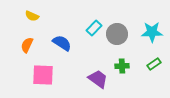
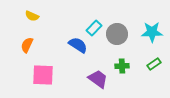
blue semicircle: moved 16 px right, 2 px down
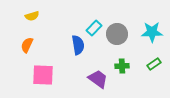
yellow semicircle: rotated 40 degrees counterclockwise
blue semicircle: rotated 48 degrees clockwise
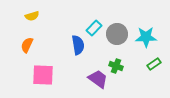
cyan star: moved 6 px left, 5 px down
green cross: moved 6 px left; rotated 24 degrees clockwise
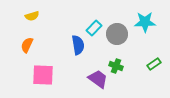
cyan star: moved 1 px left, 15 px up
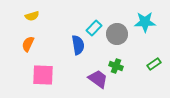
orange semicircle: moved 1 px right, 1 px up
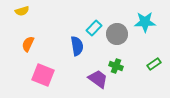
yellow semicircle: moved 10 px left, 5 px up
blue semicircle: moved 1 px left, 1 px down
pink square: rotated 20 degrees clockwise
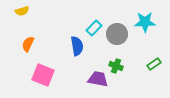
purple trapezoid: rotated 25 degrees counterclockwise
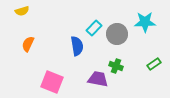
pink square: moved 9 px right, 7 px down
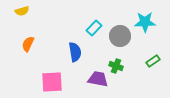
gray circle: moved 3 px right, 2 px down
blue semicircle: moved 2 px left, 6 px down
green rectangle: moved 1 px left, 3 px up
pink square: rotated 25 degrees counterclockwise
